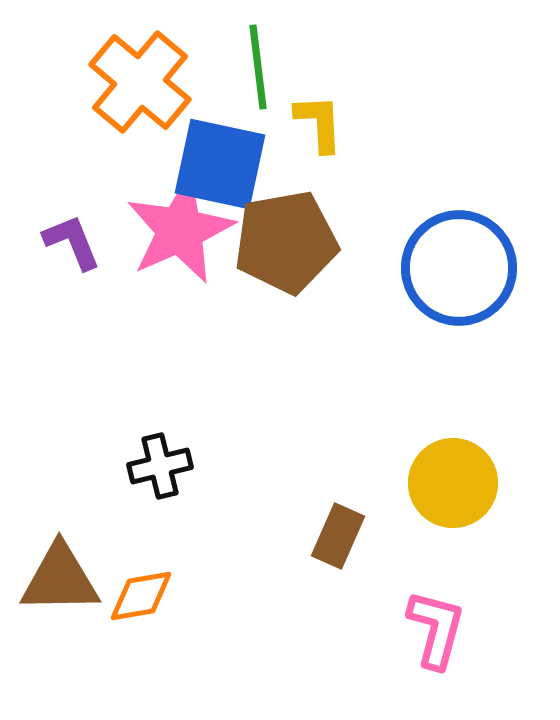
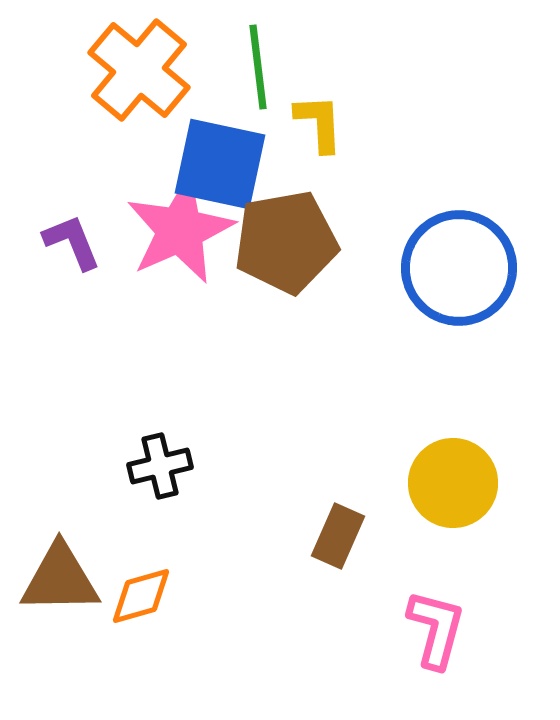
orange cross: moved 1 px left, 12 px up
orange diamond: rotated 6 degrees counterclockwise
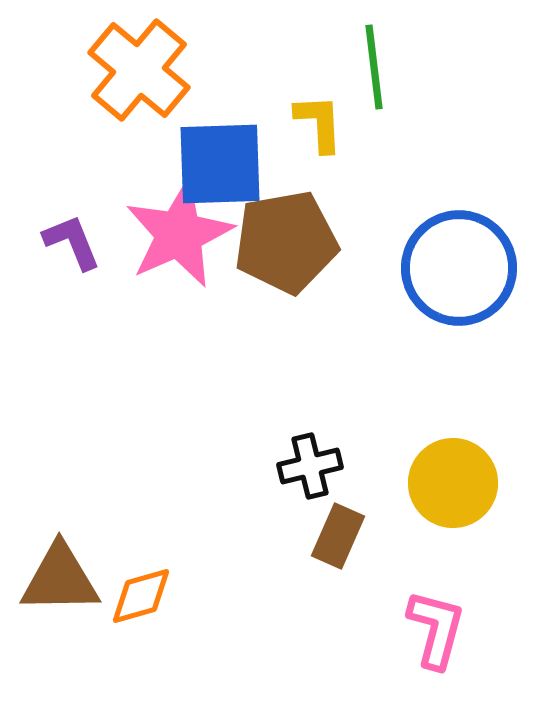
green line: moved 116 px right
blue square: rotated 14 degrees counterclockwise
pink star: moved 1 px left, 4 px down
black cross: moved 150 px right
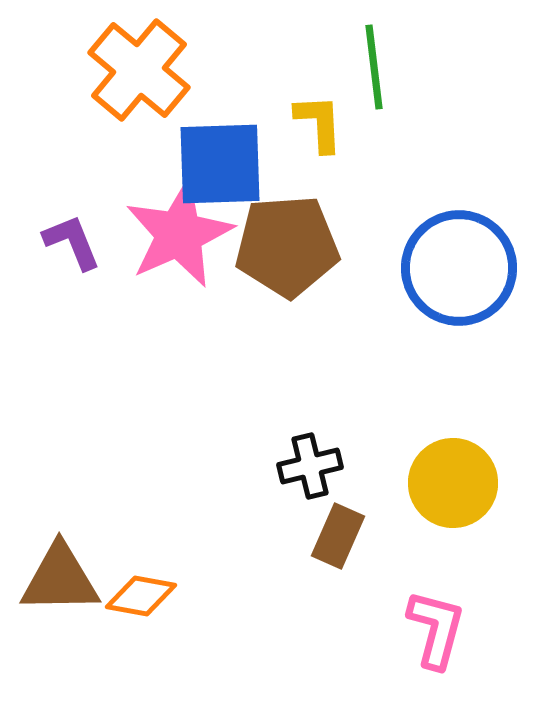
brown pentagon: moved 1 px right, 4 px down; rotated 6 degrees clockwise
orange diamond: rotated 26 degrees clockwise
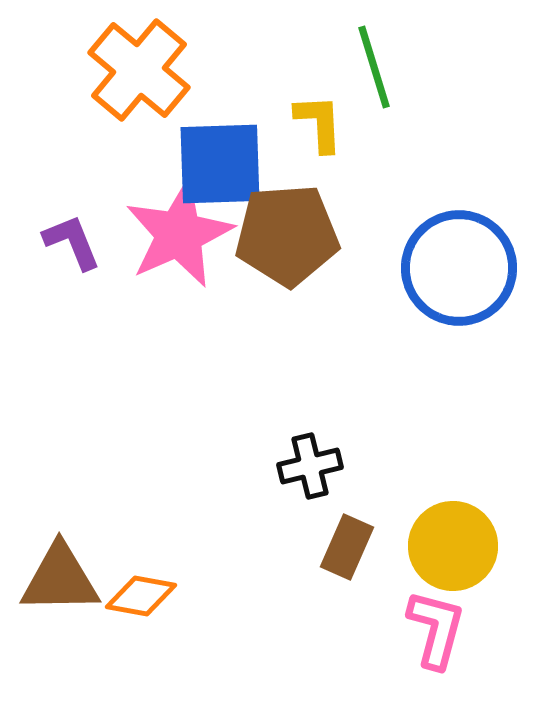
green line: rotated 10 degrees counterclockwise
brown pentagon: moved 11 px up
yellow circle: moved 63 px down
brown rectangle: moved 9 px right, 11 px down
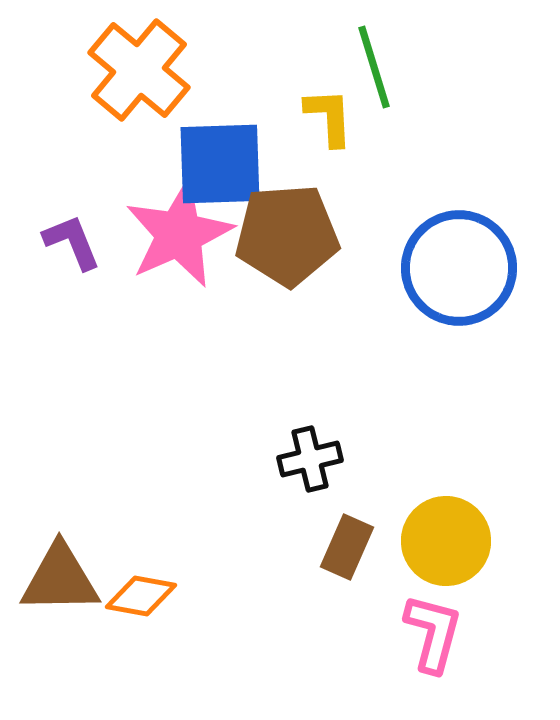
yellow L-shape: moved 10 px right, 6 px up
black cross: moved 7 px up
yellow circle: moved 7 px left, 5 px up
pink L-shape: moved 3 px left, 4 px down
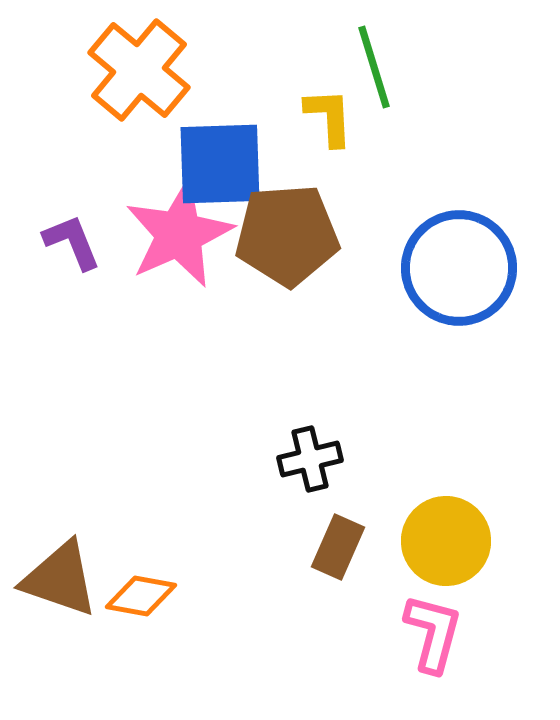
brown rectangle: moved 9 px left
brown triangle: rotated 20 degrees clockwise
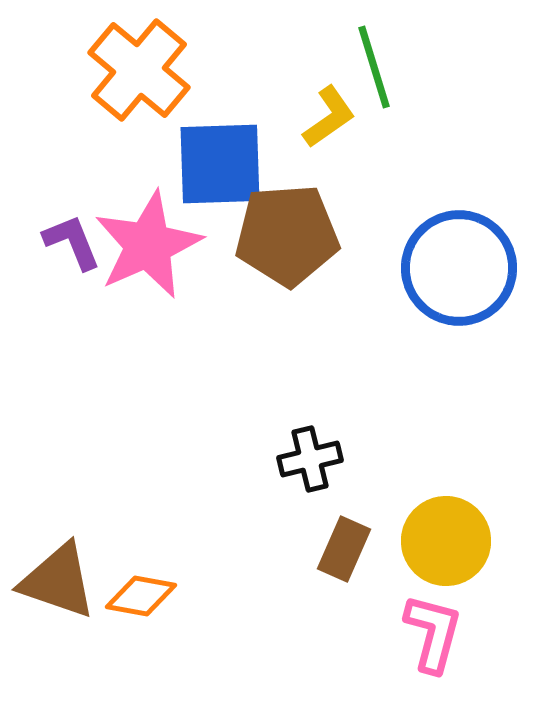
yellow L-shape: rotated 58 degrees clockwise
pink star: moved 31 px left, 11 px down
brown rectangle: moved 6 px right, 2 px down
brown triangle: moved 2 px left, 2 px down
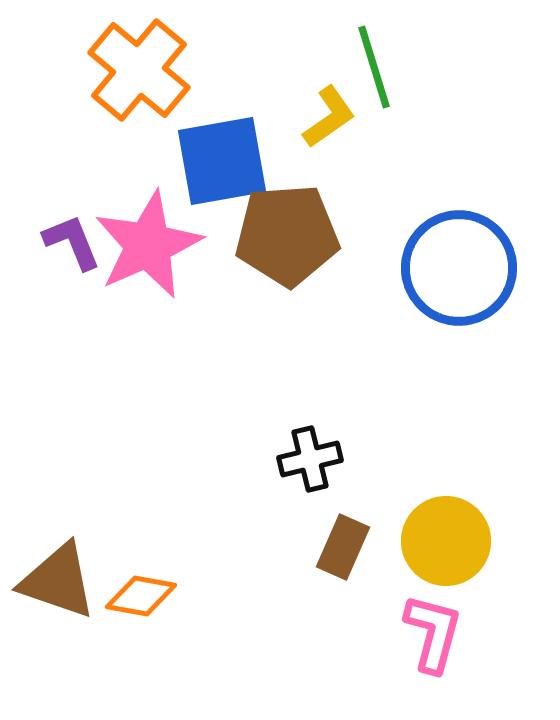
blue square: moved 2 px right, 3 px up; rotated 8 degrees counterclockwise
brown rectangle: moved 1 px left, 2 px up
